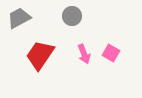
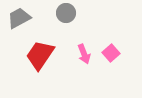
gray circle: moved 6 px left, 3 px up
pink square: rotated 18 degrees clockwise
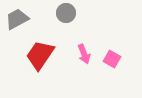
gray trapezoid: moved 2 px left, 1 px down
pink square: moved 1 px right, 6 px down; rotated 18 degrees counterclockwise
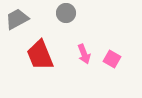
red trapezoid: rotated 56 degrees counterclockwise
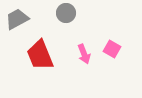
pink square: moved 10 px up
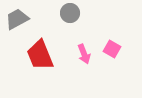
gray circle: moved 4 px right
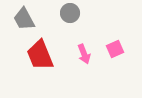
gray trapezoid: moved 7 px right; rotated 90 degrees counterclockwise
pink square: moved 3 px right; rotated 36 degrees clockwise
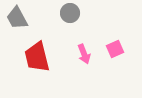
gray trapezoid: moved 7 px left, 1 px up
red trapezoid: moved 3 px left, 2 px down; rotated 8 degrees clockwise
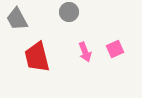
gray circle: moved 1 px left, 1 px up
gray trapezoid: moved 1 px down
pink arrow: moved 1 px right, 2 px up
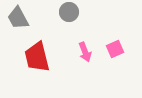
gray trapezoid: moved 1 px right, 1 px up
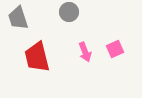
gray trapezoid: rotated 10 degrees clockwise
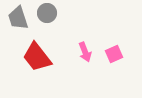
gray circle: moved 22 px left, 1 px down
pink square: moved 1 px left, 5 px down
red trapezoid: rotated 24 degrees counterclockwise
